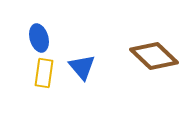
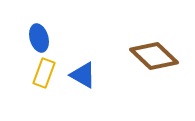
blue triangle: moved 1 px right, 8 px down; rotated 20 degrees counterclockwise
yellow rectangle: rotated 12 degrees clockwise
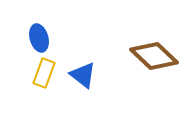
blue triangle: rotated 8 degrees clockwise
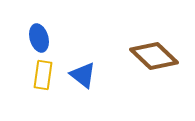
yellow rectangle: moved 1 px left, 2 px down; rotated 12 degrees counterclockwise
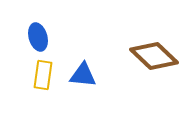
blue ellipse: moved 1 px left, 1 px up
blue triangle: rotated 32 degrees counterclockwise
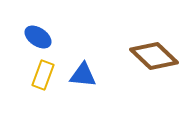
blue ellipse: rotated 40 degrees counterclockwise
yellow rectangle: rotated 12 degrees clockwise
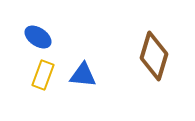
brown diamond: rotated 63 degrees clockwise
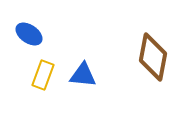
blue ellipse: moved 9 px left, 3 px up
brown diamond: moved 1 px left, 1 px down; rotated 6 degrees counterclockwise
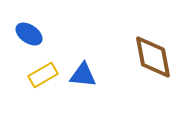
brown diamond: rotated 21 degrees counterclockwise
yellow rectangle: rotated 40 degrees clockwise
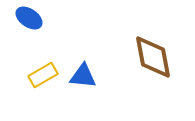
blue ellipse: moved 16 px up
blue triangle: moved 1 px down
